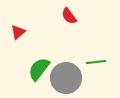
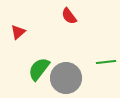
green line: moved 10 px right
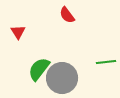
red semicircle: moved 2 px left, 1 px up
red triangle: rotated 21 degrees counterclockwise
gray circle: moved 4 px left
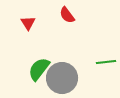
red triangle: moved 10 px right, 9 px up
